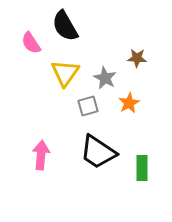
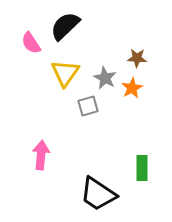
black semicircle: rotated 76 degrees clockwise
orange star: moved 3 px right, 15 px up
black trapezoid: moved 42 px down
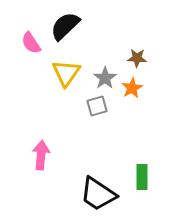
yellow triangle: moved 1 px right
gray star: rotated 10 degrees clockwise
gray square: moved 9 px right
green rectangle: moved 9 px down
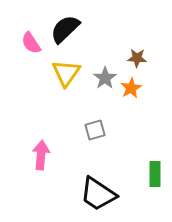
black semicircle: moved 3 px down
orange star: moved 1 px left
gray square: moved 2 px left, 24 px down
green rectangle: moved 13 px right, 3 px up
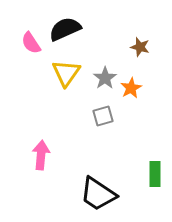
black semicircle: rotated 20 degrees clockwise
brown star: moved 3 px right, 11 px up; rotated 12 degrees clockwise
gray square: moved 8 px right, 14 px up
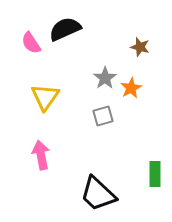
yellow triangle: moved 21 px left, 24 px down
pink arrow: rotated 16 degrees counterclockwise
black trapezoid: rotated 9 degrees clockwise
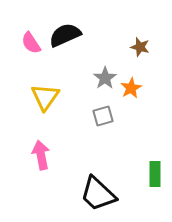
black semicircle: moved 6 px down
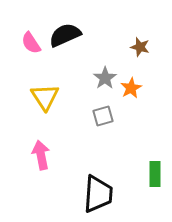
yellow triangle: rotated 8 degrees counterclockwise
black trapezoid: rotated 129 degrees counterclockwise
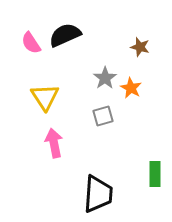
orange star: rotated 15 degrees counterclockwise
pink arrow: moved 13 px right, 12 px up
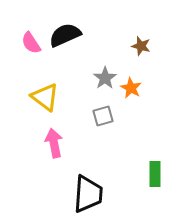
brown star: moved 1 px right, 1 px up
yellow triangle: rotated 20 degrees counterclockwise
black trapezoid: moved 10 px left
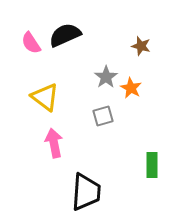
gray star: moved 1 px right, 1 px up
green rectangle: moved 3 px left, 9 px up
black trapezoid: moved 2 px left, 2 px up
